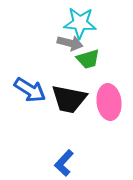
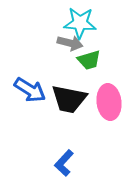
green trapezoid: moved 1 px right, 1 px down
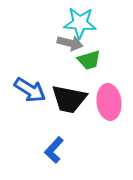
blue L-shape: moved 10 px left, 13 px up
